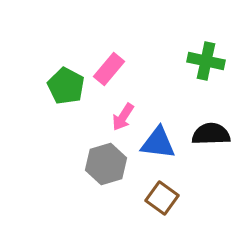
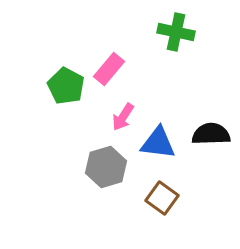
green cross: moved 30 px left, 29 px up
gray hexagon: moved 3 px down
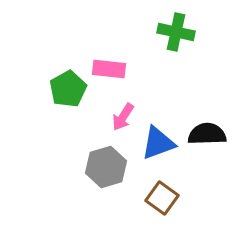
pink rectangle: rotated 56 degrees clockwise
green pentagon: moved 2 px right, 3 px down; rotated 15 degrees clockwise
black semicircle: moved 4 px left
blue triangle: rotated 27 degrees counterclockwise
